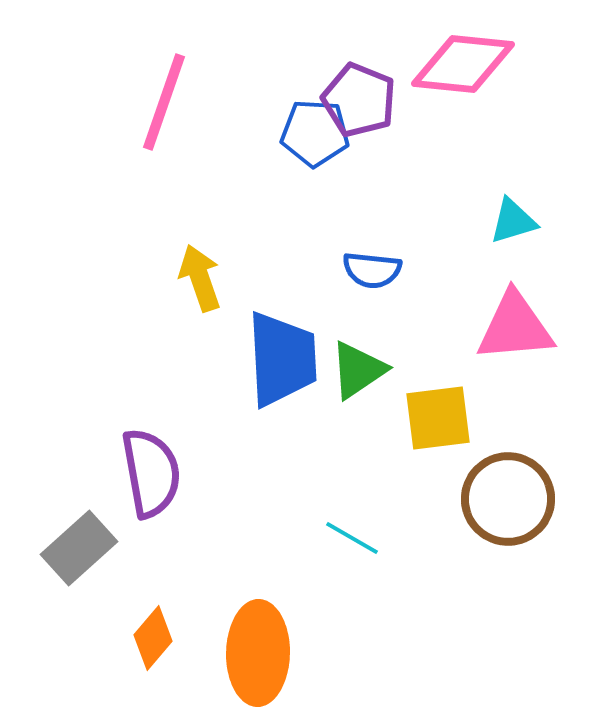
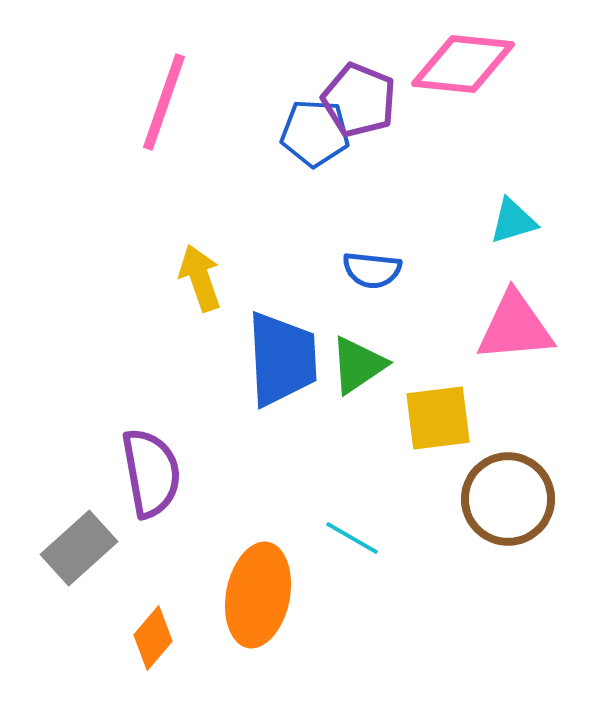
green triangle: moved 5 px up
orange ellipse: moved 58 px up; rotated 10 degrees clockwise
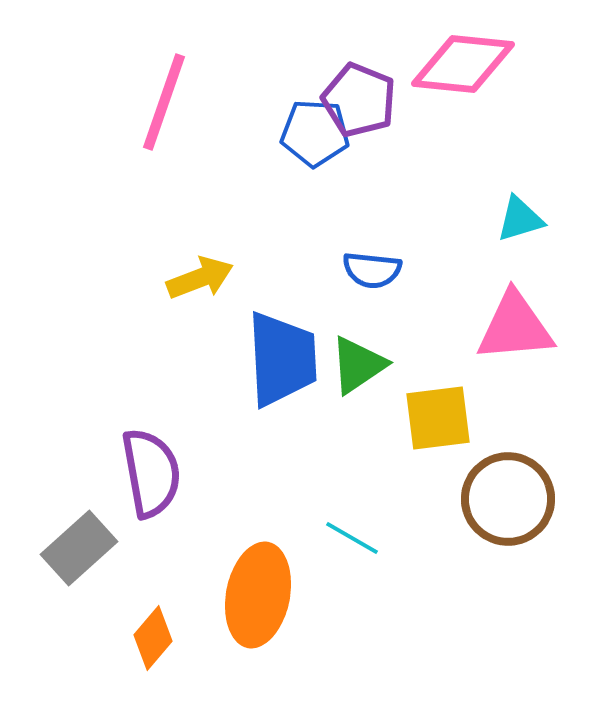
cyan triangle: moved 7 px right, 2 px up
yellow arrow: rotated 88 degrees clockwise
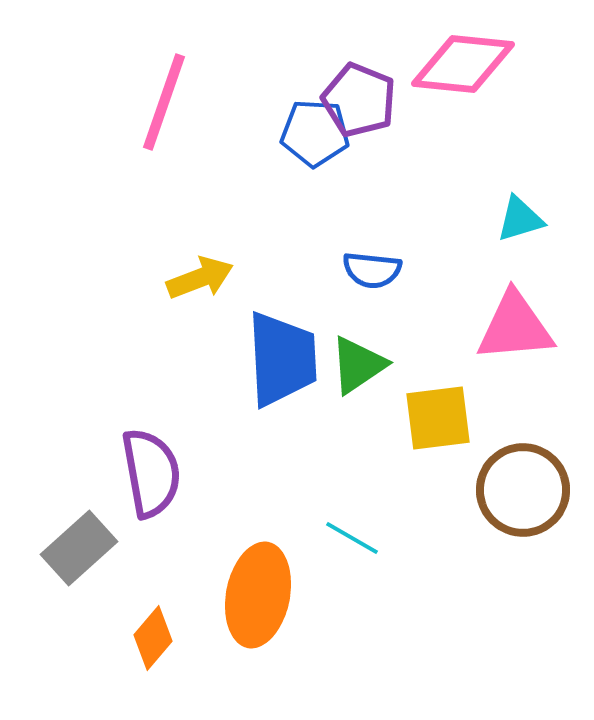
brown circle: moved 15 px right, 9 px up
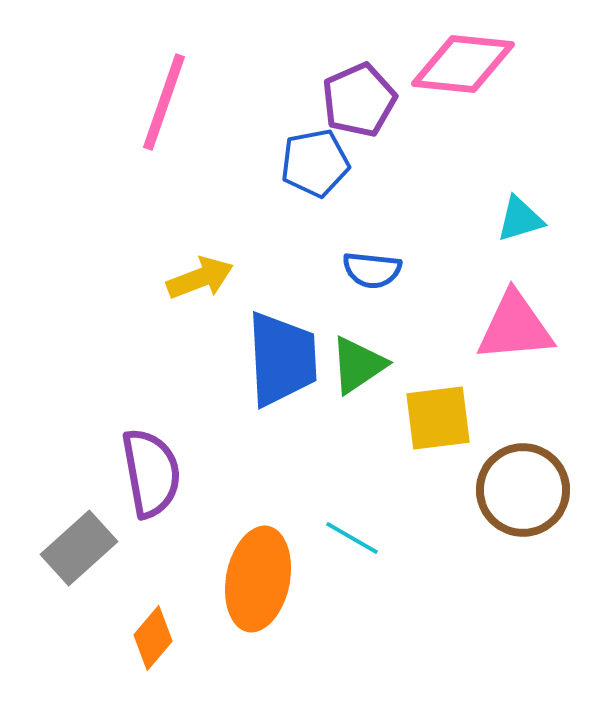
purple pentagon: rotated 26 degrees clockwise
blue pentagon: moved 30 px down; rotated 14 degrees counterclockwise
orange ellipse: moved 16 px up
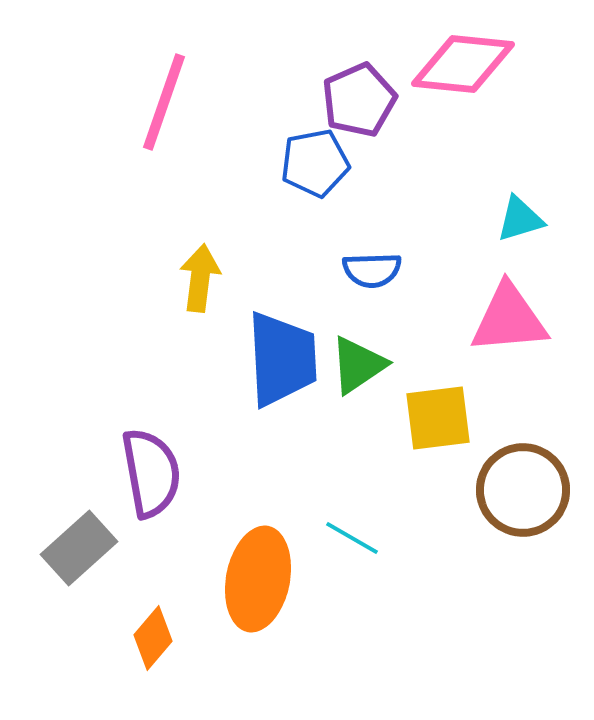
blue semicircle: rotated 8 degrees counterclockwise
yellow arrow: rotated 62 degrees counterclockwise
pink triangle: moved 6 px left, 8 px up
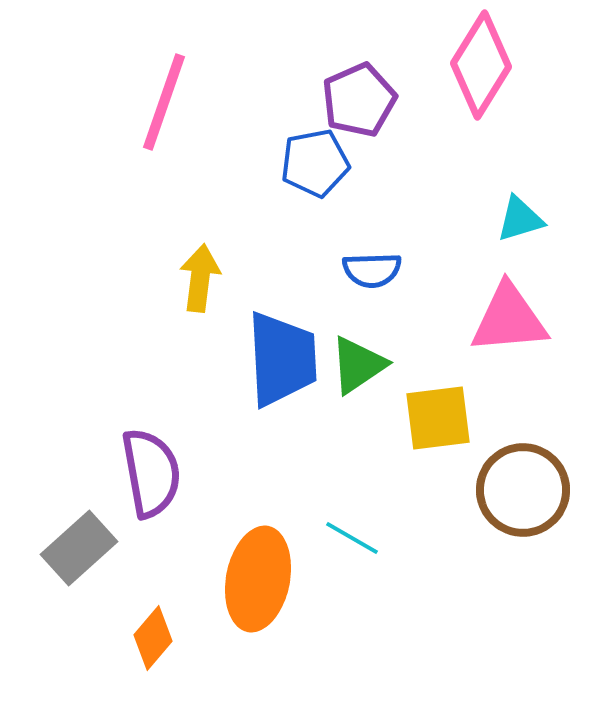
pink diamond: moved 18 px right, 1 px down; rotated 64 degrees counterclockwise
